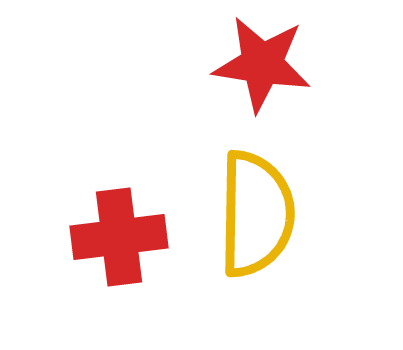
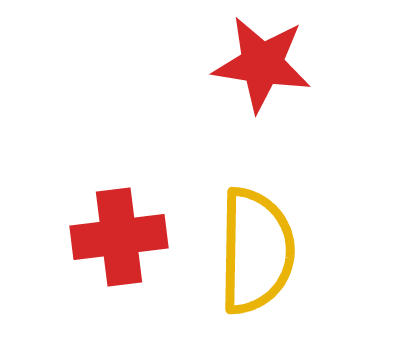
yellow semicircle: moved 37 px down
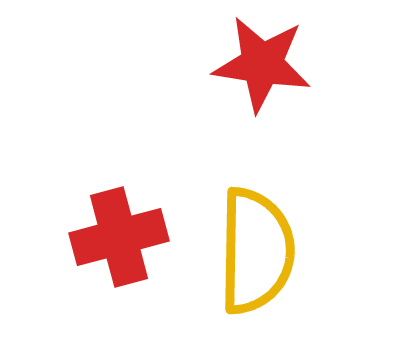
red cross: rotated 8 degrees counterclockwise
